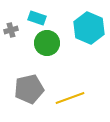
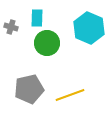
cyan rectangle: rotated 72 degrees clockwise
gray cross: moved 3 px up; rotated 32 degrees clockwise
yellow line: moved 3 px up
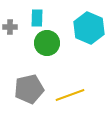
gray cross: moved 1 px left; rotated 16 degrees counterclockwise
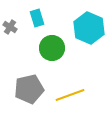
cyan rectangle: rotated 18 degrees counterclockwise
gray cross: rotated 32 degrees clockwise
green circle: moved 5 px right, 5 px down
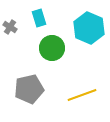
cyan rectangle: moved 2 px right
yellow line: moved 12 px right
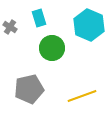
cyan hexagon: moved 3 px up
yellow line: moved 1 px down
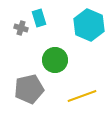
gray cross: moved 11 px right, 1 px down; rotated 16 degrees counterclockwise
green circle: moved 3 px right, 12 px down
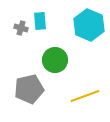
cyan rectangle: moved 1 px right, 3 px down; rotated 12 degrees clockwise
yellow line: moved 3 px right
